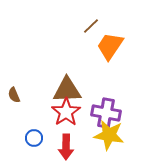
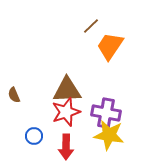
red star: rotated 16 degrees clockwise
blue circle: moved 2 px up
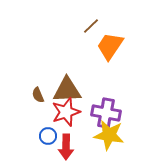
brown semicircle: moved 24 px right
blue circle: moved 14 px right
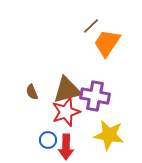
orange trapezoid: moved 3 px left, 3 px up
brown triangle: rotated 12 degrees counterclockwise
brown semicircle: moved 6 px left, 3 px up
purple cross: moved 11 px left, 17 px up
blue circle: moved 4 px down
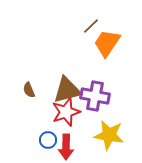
brown semicircle: moved 3 px left, 2 px up
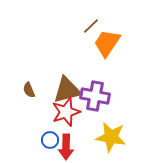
yellow star: moved 2 px right, 2 px down
blue circle: moved 2 px right
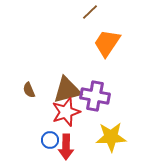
brown line: moved 1 px left, 14 px up
yellow star: rotated 12 degrees counterclockwise
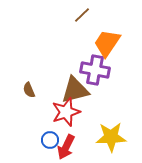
brown line: moved 8 px left, 3 px down
brown triangle: moved 8 px right
purple cross: moved 26 px up
red arrow: rotated 25 degrees clockwise
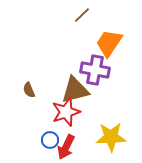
orange trapezoid: moved 2 px right
